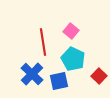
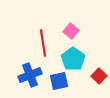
red line: moved 1 px down
cyan pentagon: rotated 10 degrees clockwise
blue cross: moved 2 px left, 1 px down; rotated 25 degrees clockwise
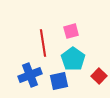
pink square: rotated 35 degrees clockwise
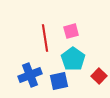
red line: moved 2 px right, 5 px up
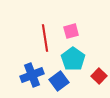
blue cross: moved 2 px right
blue square: rotated 24 degrees counterclockwise
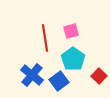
blue cross: rotated 30 degrees counterclockwise
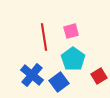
red line: moved 1 px left, 1 px up
red square: rotated 14 degrees clockwise
blue square: moved 1 px down
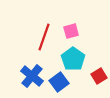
red line: rotated 28 degrees clockwise
blue cross: moved 1 px down
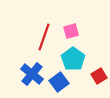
blue cross: moved 2 px up
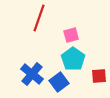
pink square: moved 4 px down
red line: moved 5 px left, 19 px up
red square: rotated 28 degrees clockwise
